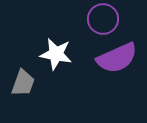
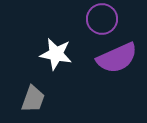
purple circle: moved 1 px left
gray trapezoid: moved 10 px right, 16 px down
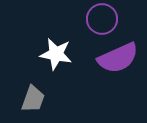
purple semicircle: moved 1 px right
